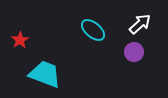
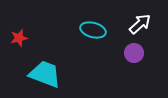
cyan ellipse: rotated 25 degrees counterclockwise
red star: moved 1 px left, 2 px up; rotated 18 degrees clockwise
purple circle: moved 1 px down
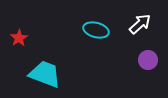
cyan ellipse: moved 3 px right
red star: rotated 18 degrees counterclockwise
purple circle: moved 14 px right, 7 px down
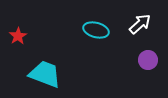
red star: moved 1 px left, 2 px up
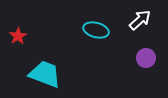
white arrow: moved 4 px up
purple circle: moved 2 px left, 2 px up
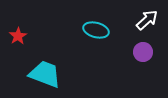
white arrow: moved 7 px right
purple circle: moved 3 px left, 6 px up
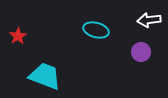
white arrow: moved 2 px right; rotated 145 degrees counterclockwise
purple circle: moved 2 px left
cyan trapezoid: moved 2 px down
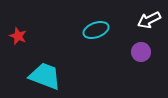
white arrow: rotated 20 degrees counterclockwise
cyan ellipse: rotated 35 degrees counterclockwise
red star: rotated 18 degrees counterclockwise
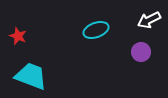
cyan trapezoid: moved 14 px left
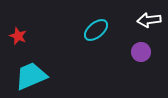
white arrow: rotated 20 degrees clockwise
cyan ellipse: rotated 20 degrees counterclockwise
cyan trapezoid: rotated 44 degrees counterclockwise
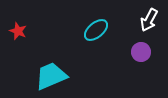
white arrow: rotated 55 degrees counterclockwise
red star: moved 5 px up
cyan trapezoid: moved 20 px right
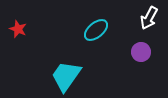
white arrow: moved 2 px up
red star: moved 2 px up
cyan trapezoid: moved 15 px right; rotated 32 degrees counterclockwise
